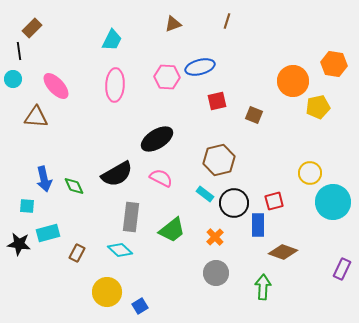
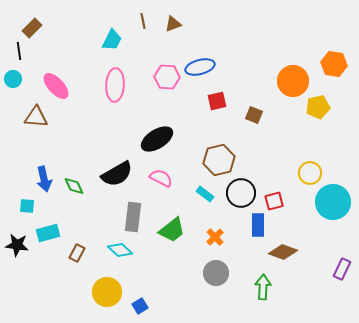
brown line at (227, 21): moved 84 px left; rotated 28 degrees counterclockwise
black circle at (234, 203): moved 7 px right, 10 px up
gray rectangle at (131, 217): moved 2 px right
black star at (19, 244): moved 2 px left, 1 px down
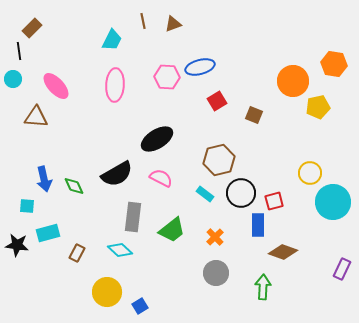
red square at (217, 101): rotated 18 degrees counterclockwise
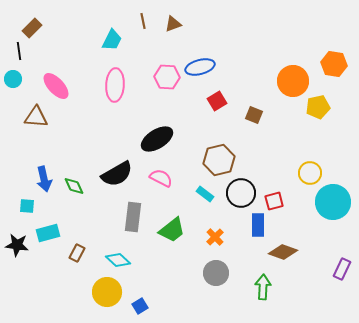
cyan diamond at (120, 250): moved 2 px left, 10 px down
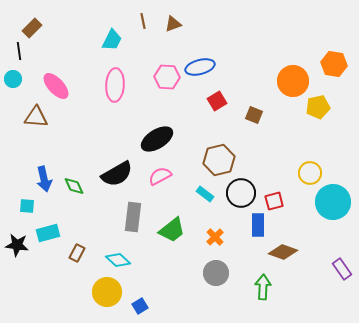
pink semicircle at (161, 178): moved 1 px left, 2 px up; rotated 55 degrees counterclockwise
purple rectangle at (342, 269): rotated 60 degrees counterclockwise
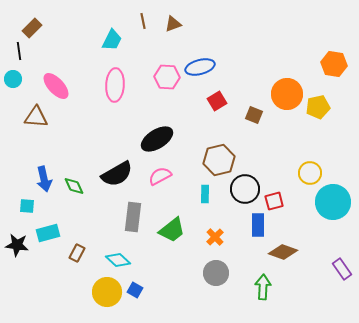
orange circle at (293, 81): moved 6 px left, 13 px down
black circle at (241, 193): moved 4 px right, 4 px up
cyan rectangle at (205, 194): rotated 54 degrees clockwise
blue square at (140, 306): moved 5 px left, 16 px up; rotated 28 degrees counterclockwise
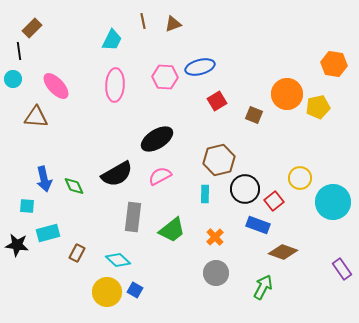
pink hexagon at (167, 77): moved 2 px left
yellow circle at (310, 173): moved 10 px left, 5 px down
red square at (274, 201): rotated 24 degrees counterclockwise
blue rectangle at (258, 225): rotated 70 degrees counterclockwise
green arrow at (263, 287): rotated 25 degrees clockwise
